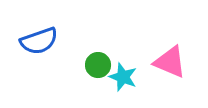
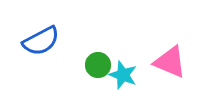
blue semicircle: moved 2 px right; rotated 9 degrees counterclockwise
cyan star: moved 2 px up
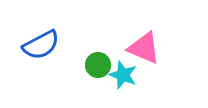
blue semicircle: moved 4 px down
pink triangle: moved 26 px left, 14 px up
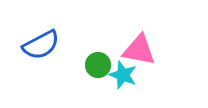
pink triangle: moved 5 px left, 2 px down; rotated 12 degrees counterclockwise
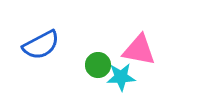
cyan star: moved 2 px left, 2 px down; rotated 24 degrees counterclockwise
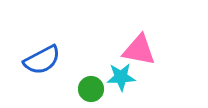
blue semicircle: moved 1 px right, 15 px down
green circle: moved 7 px left, 24 px down
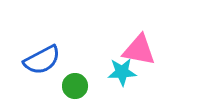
cyan star: moved 1 px right, 5 px up
green circle: moved 16 px left, 3 px up
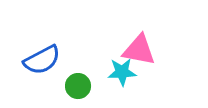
green circle: moved 3 px right
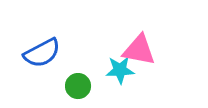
blue semicircle: moved 7 px up
cyan star: moved 2 px left, 2 px up
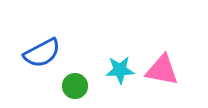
pink triangle: moved 23 px right, 20 px down
green circle: moved 3 px left
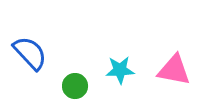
blue semicircle: moved 12 px left; rotated 105 degrees counterclockwise
pink triangle: moved 12 px right
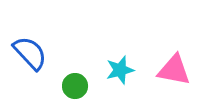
cyan star: rotated 12 degrees counterclockwise
